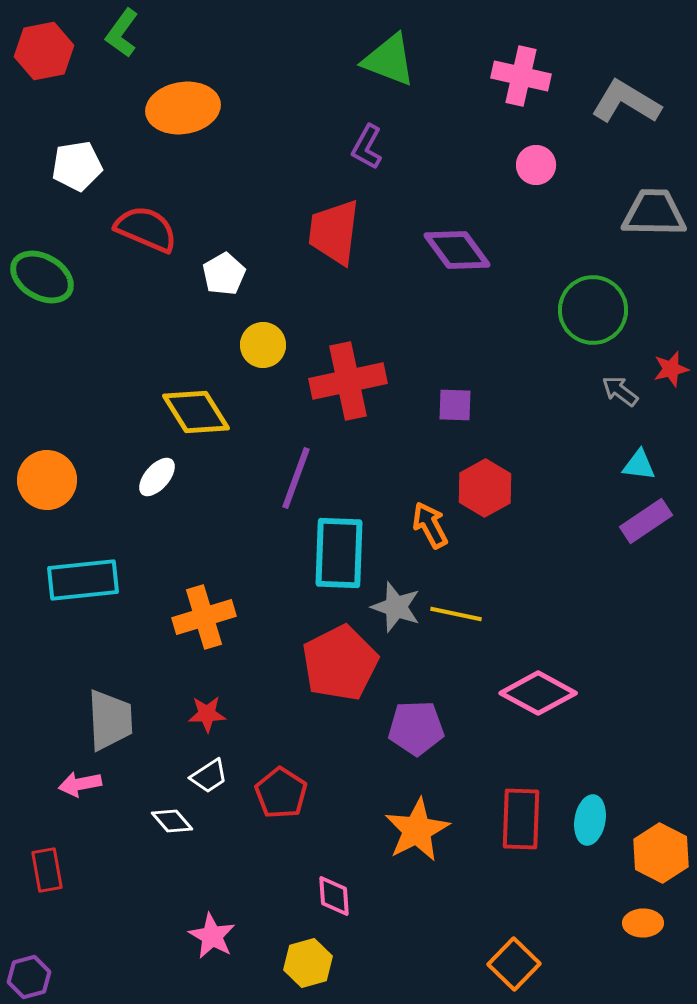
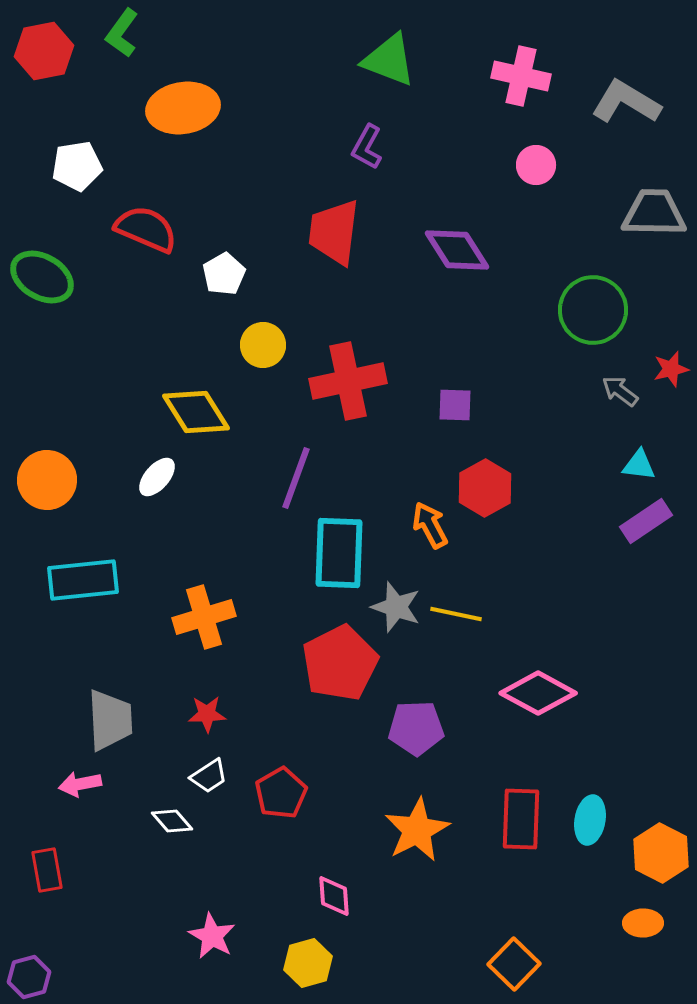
purple diamond at (457, 250): rotated 4 degrees clockwise
red pentagon at (281, 793): rotated 9 degrees clockwise
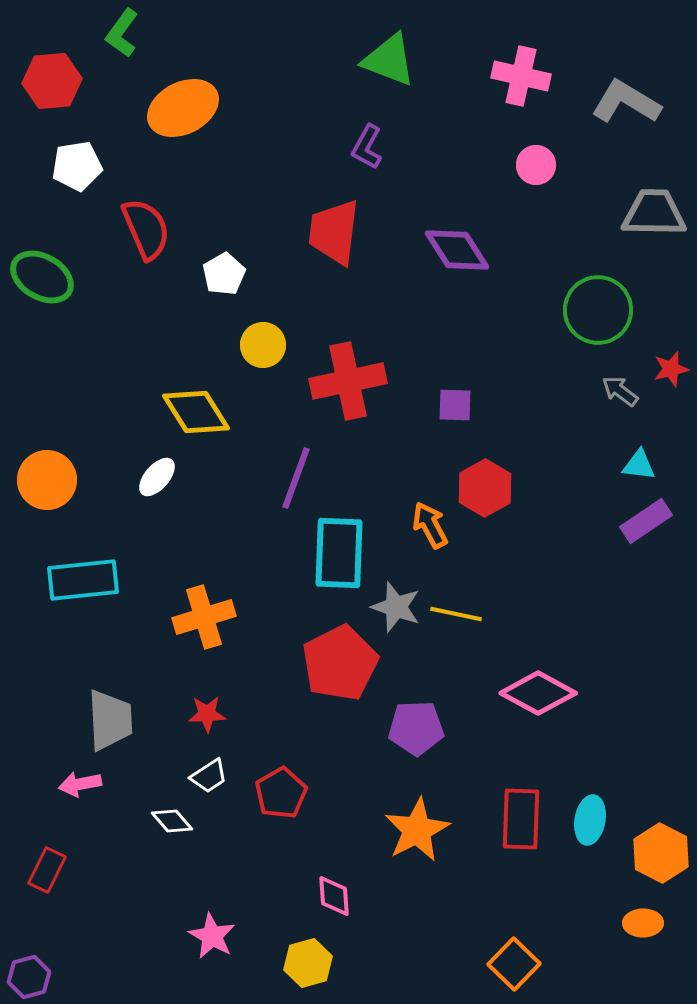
red hexagon at (44, 51): moved 8 px right, 30 px down; rotated 6 degrees clockwise
orange ellipse at (183, 108): rotated 18 degrees counterclockwise
red semicircle at (146, 229): rotated 44 degrees clockwise
green circle at (593, 310): moved 5 px right
red rectangle at (47, 870): rotated 36 degrees clockwise
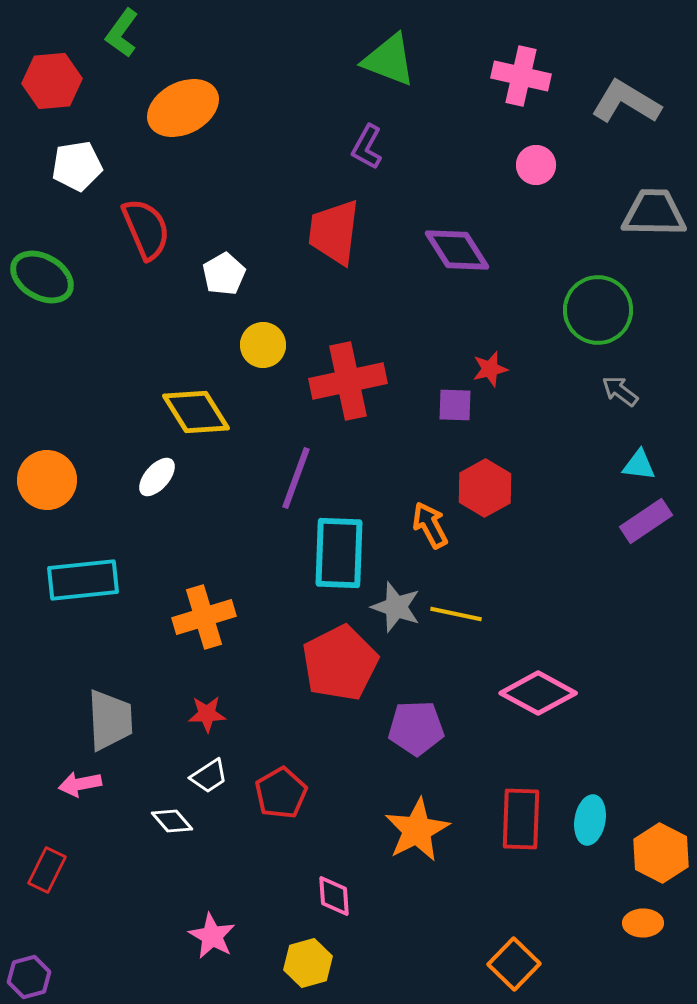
red star at (671, 369): moved 181 px left
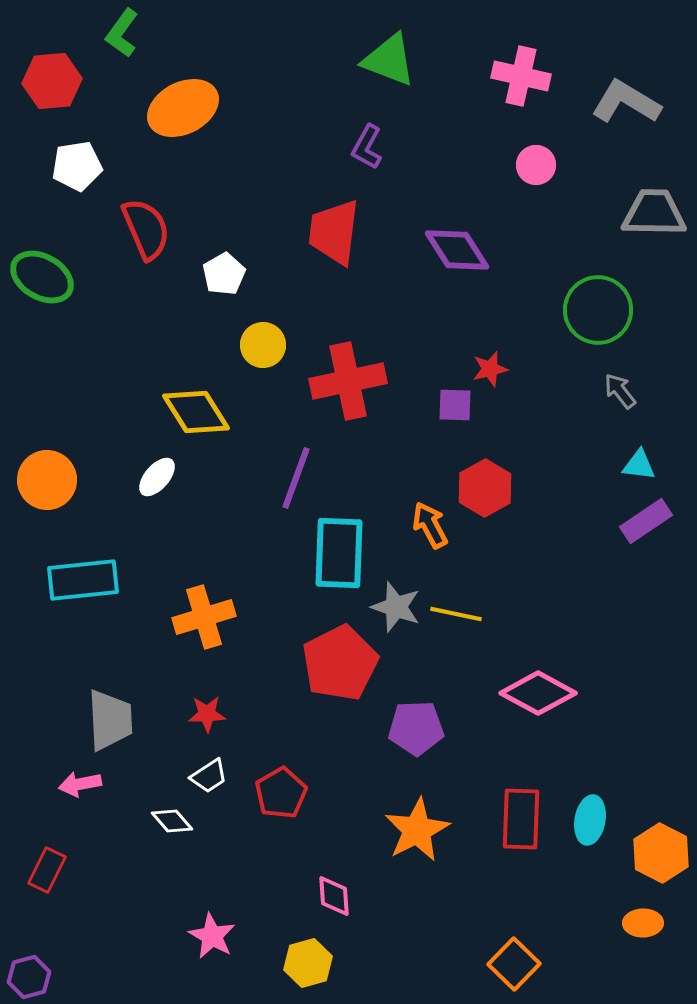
gray arrow at (620, 391): rotated 15 degrees clockwise
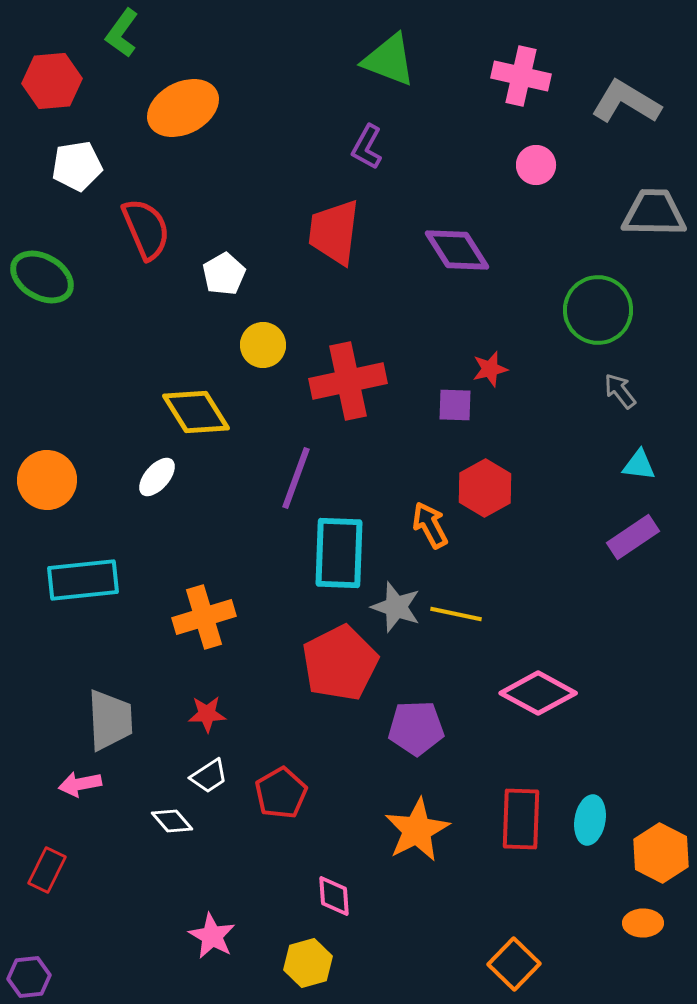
purple rectangle at (646, 521): moved 13 px left, 16 px down
purple hexagon at (29, 977): rotated 9 degrees clockwise
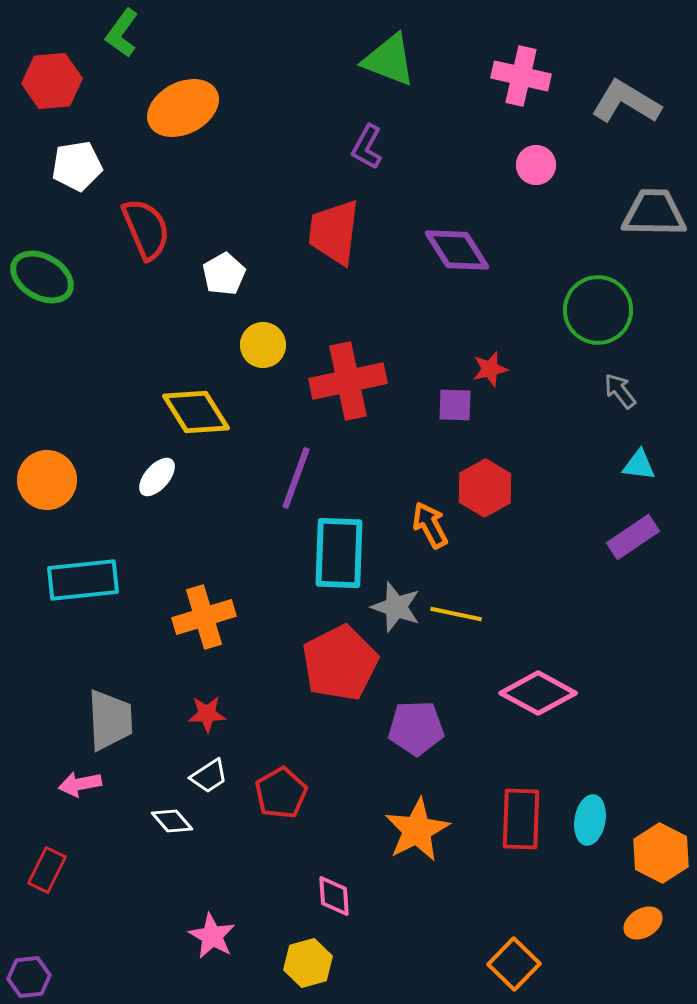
orange ellipse at (643, 923): rotated 30 degrees counterclockwise
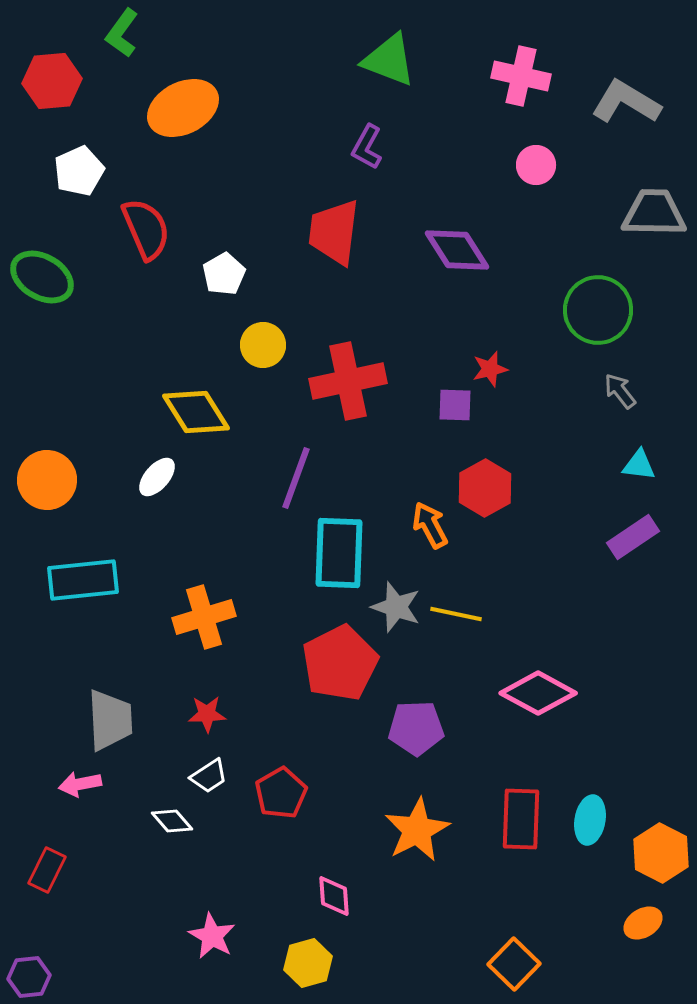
white pentagon at (77, 166): moved 2 px right, 5 px down; rotated 15 degrees counterclockwise
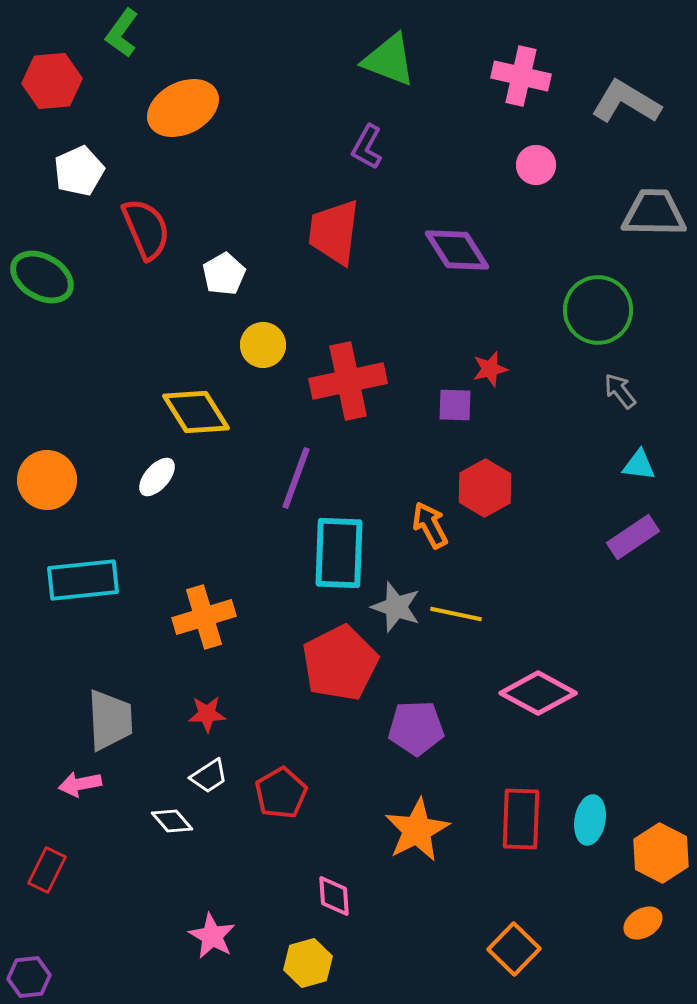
orange square at (514, 964): moved 15 px up
